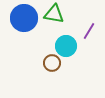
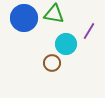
cyan circle: moved 2 px up
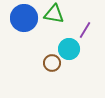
purple line: moved 4 px left, 1 px up
cyan circle: moved 3 px right, 5 px down
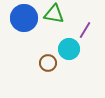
brown circle: moved 4 px left
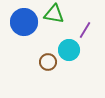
blue circle: moved 4 px down
cyan circle: moved 1 px down
brown circle: moved 1 px up
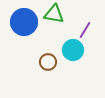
cyan circle: moved 4 px right
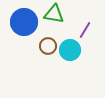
cyan circle: moved 3 px left
brown circle: moved 16 px up
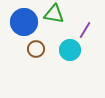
brown circle: moved 12 px left, 3 px down
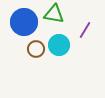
cyan circle: moved 11 px left, 5 px up
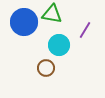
green triangle: moved 2 px left
brown circle: moved 10 px right, 19 px down
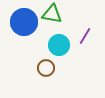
purple line: moved 6 px down
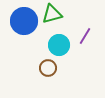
green triangle: rotated 25 degrees counterclockwise
blue circle: moved 1 px up
brown circle: moved 2 px right
